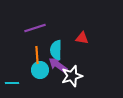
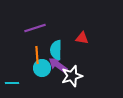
cyan circle: moved 2 px right, 2 px up
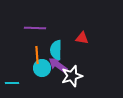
purple line: rotated 20 degrees clockwise
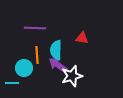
cyan circle: moved 18 px left
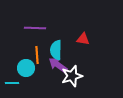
red triangle: moved 1 px right, 1 px down
cyan circle: moved 2 px right
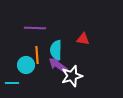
cyan circle: moved 3 px up
